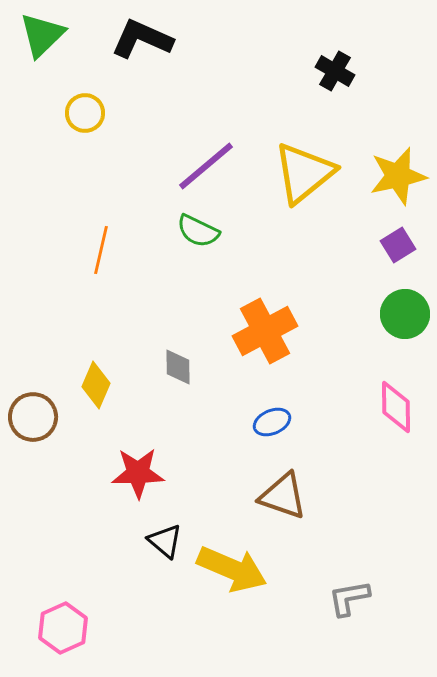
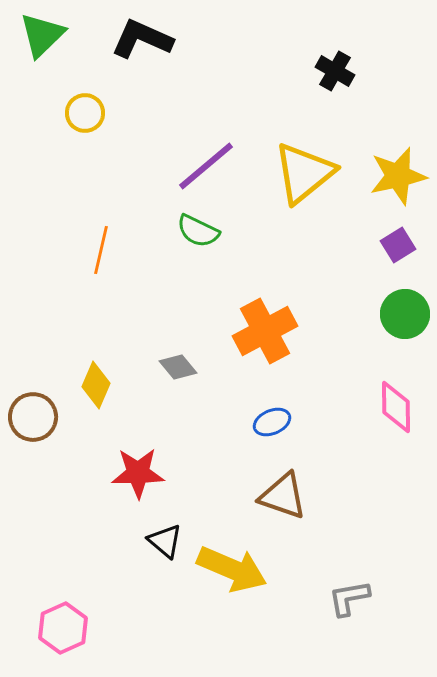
gray diamond: rotated 39 degrees counterclockwise
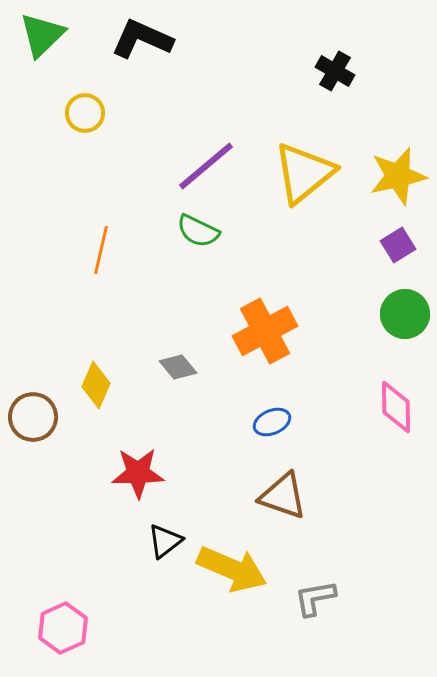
black triangle: rotated 42 degrees clockwise
gray L-shape: moved 34 px left
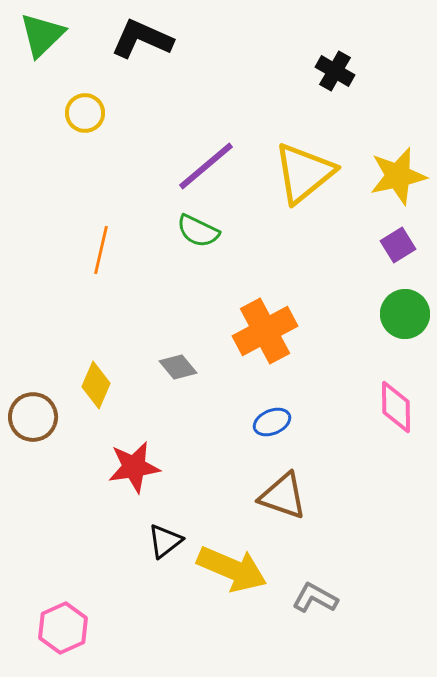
red star: moved 4 px left, 6 px up; rotated 8 degrees counterclockwise
gray L-shape: rotated 39 degrees clockwise
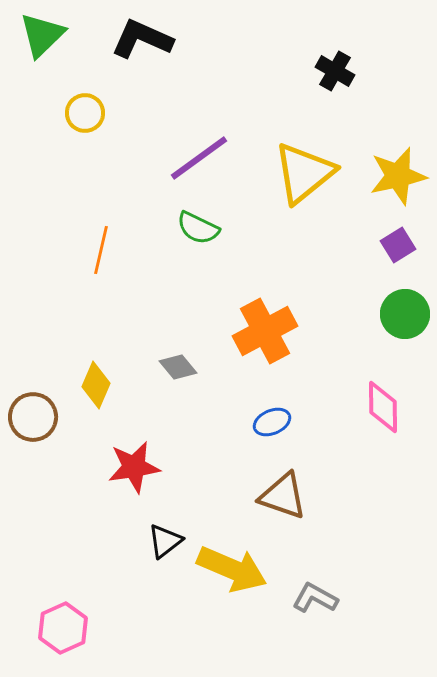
purple line: moved 7 px left, 8 px up; rotated 4 degrees clockwise
green semicircle: moved 3 px up
pink diamond: moved 13 px left
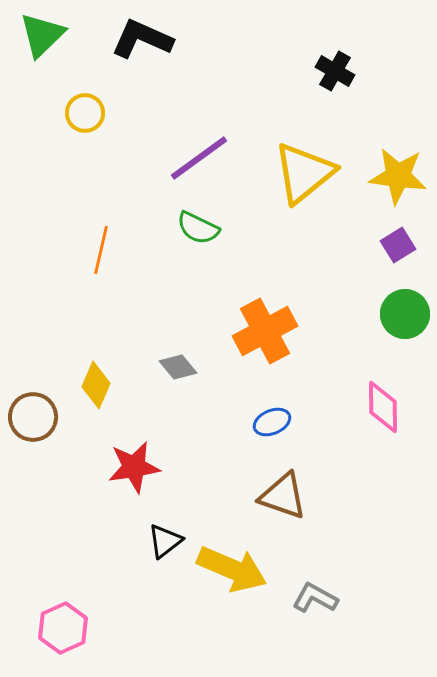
yellow star: rotated 20 degrees clockwise
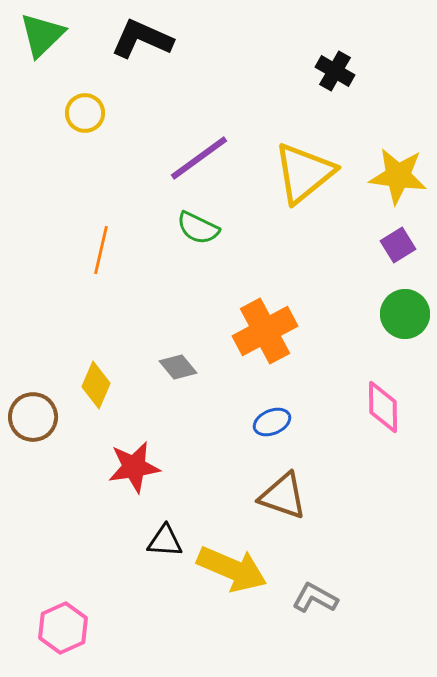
black triangle: rotated 42 degrees clockwise
